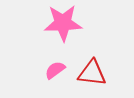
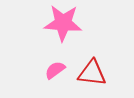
pink star: rotated 6 degrees clockwise
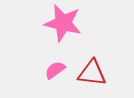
pink star: rotated 9 degrees clockwise
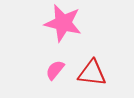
pink semicircle: rotated 15 degrees counterclockwise
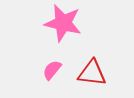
pink semicircle: moved 3 px left
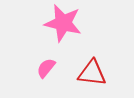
pink semicircle: moved 6 px left, 2 px up
